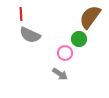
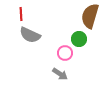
brown semicircle: moved 1 px up; rotated 20 degrees counterclockwise
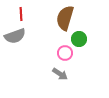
brown semicircle: moved 25 px left, 2 px down
gray semicircle: moved 15 px left, 1 px down; rotated 45 degrees counterclockwise
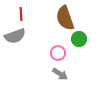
brown semicircle: rotated 35 degrees counterclockwise
pink circle: moved 7 px left
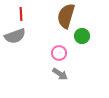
brown semicircle: moved 1 px right, 2 px up; rotated 35 degrees clockwise
green circle: moved 3 px right, 3 px up
pink circle: moved 1 px right
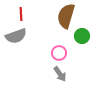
gray semicircle: moved 1 px right
gray arrow: rotated 21 degrees clockwise
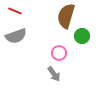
red line: moved 6 px left, 3 px up; rotated 64 degrees counterclockwise
gray arrow: moved 6 px left
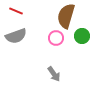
red line: moved 1 px right
pink circle: moved 3 px left, 15 px up
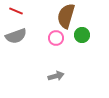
green circle: moved 1 px up
gray arrow: moved 2 px right, 2 px down; rotated 70 degrees counterclockwise
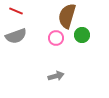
brown semicircle: moved 1 px right
